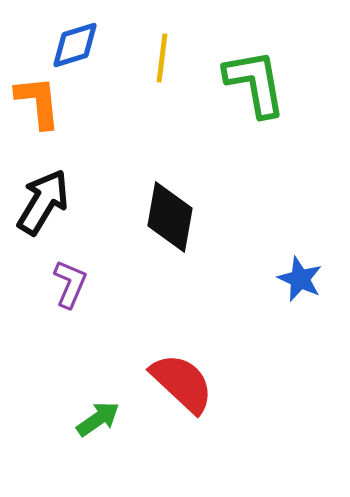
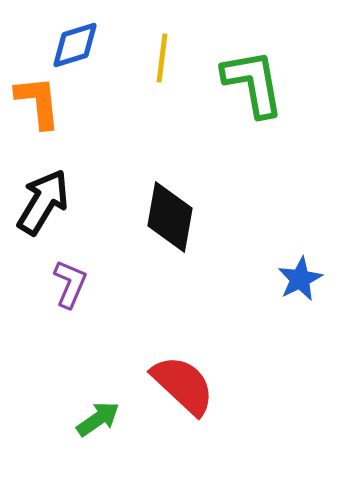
green L-shape: moved 2 px left
blue star: rotated 21 degrees clockwise
red semicircle: moved 1 px right, 2 px down
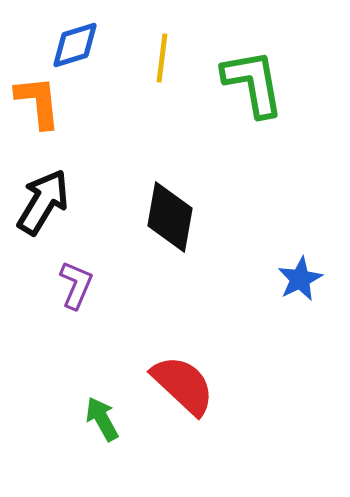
purple L-shape: moved 6 px right, 1 px down
green arrow: moved 4 px right; rotated 84 degrees counterclockwise
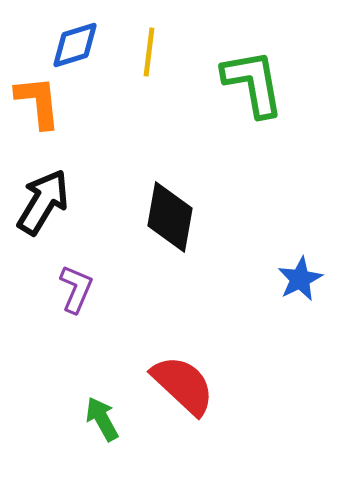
yellow line: moved 13 px left, 6 px up
purple L-shape: moved 4 px down
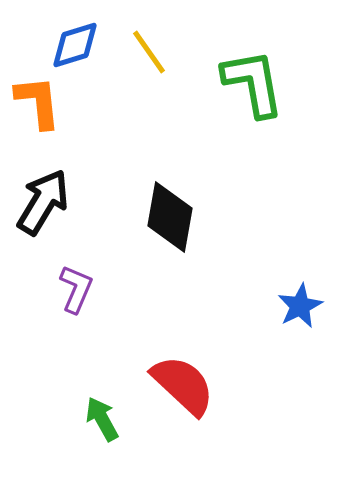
yellow line: rotated 42 degrees counterclockwise
blue star: moved 27 px down
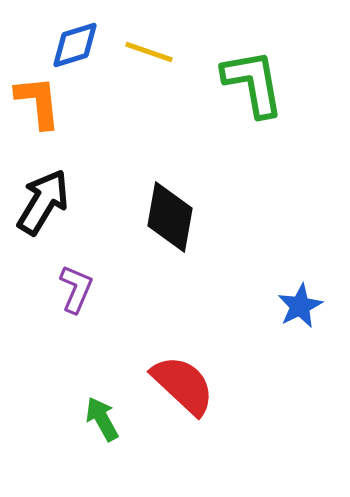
yellow line: rotated 36 degrees counterclockwise
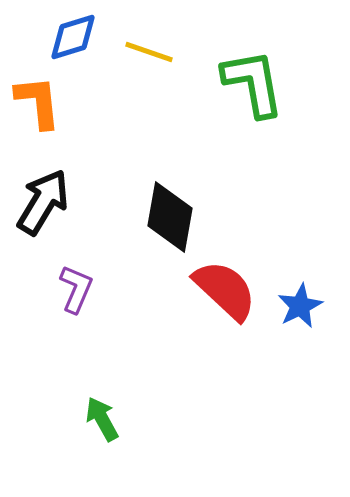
blue diamond: moved 2 px left, 8 px up
red semicircle: moved 42 px right, 95 px up
